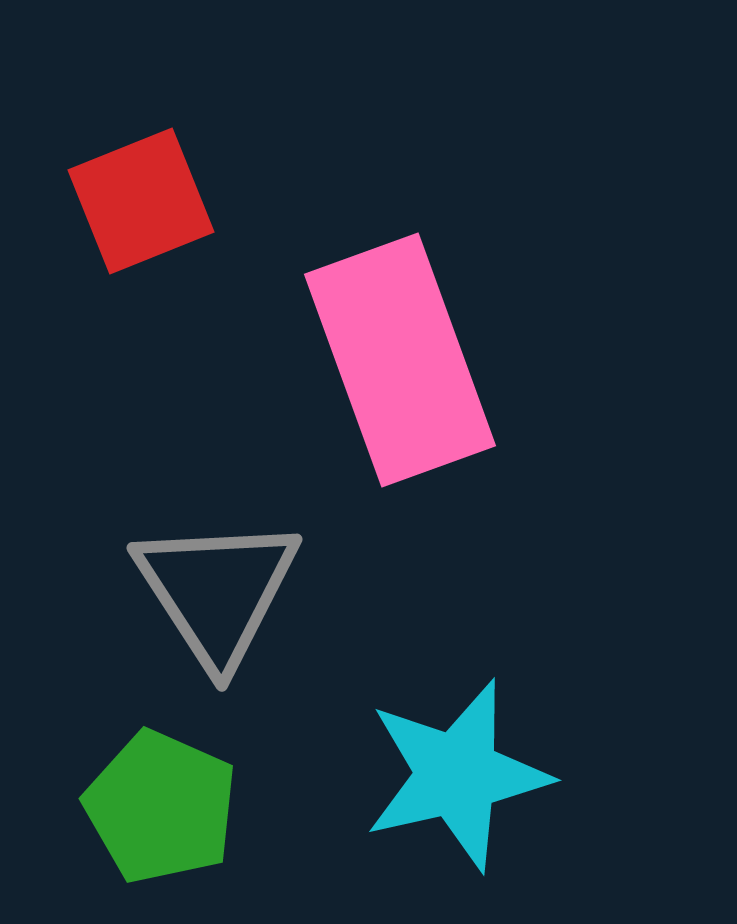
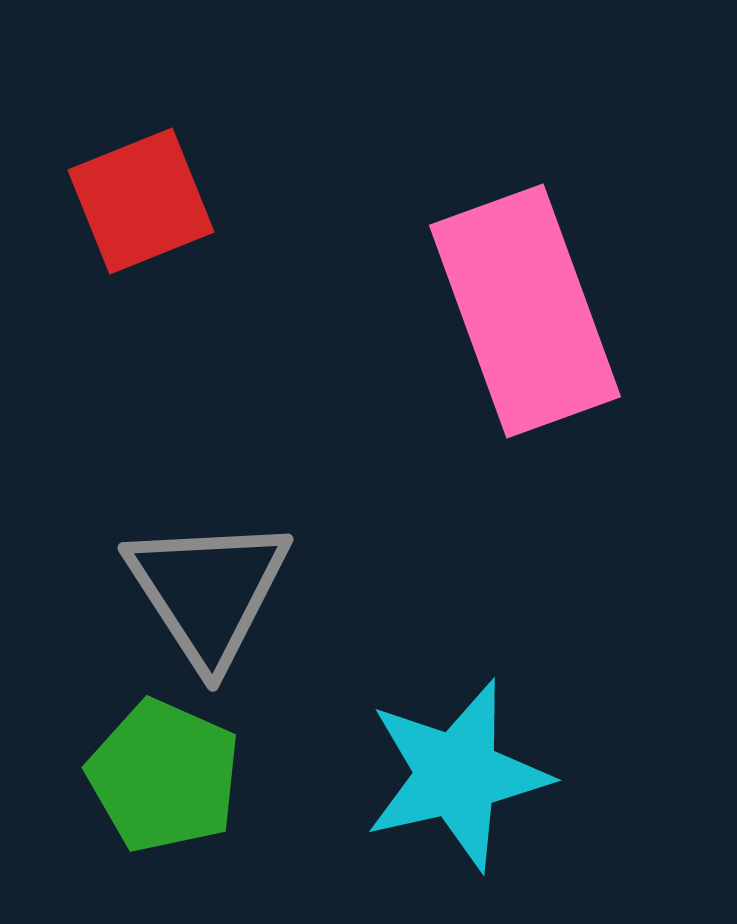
pink rectangle: moved 125 px right, 49 px up
gray triangle: moved 9 px left
green pentagon: moved 3 px right, 31 px up
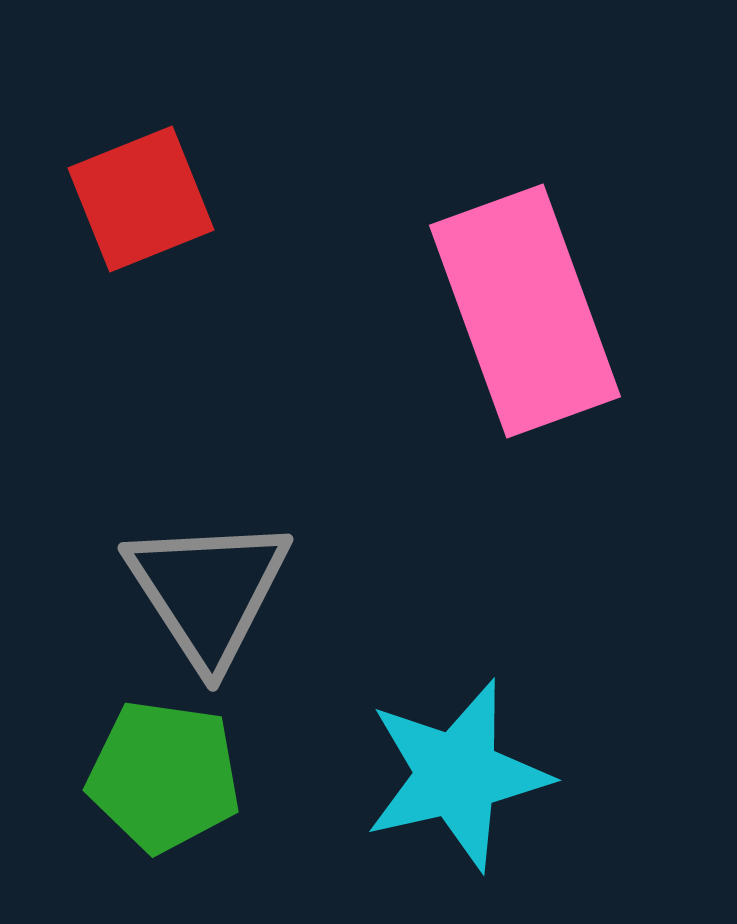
red square: moved 2 px up
green pentagon: rotated 16 degrees counterclockwise
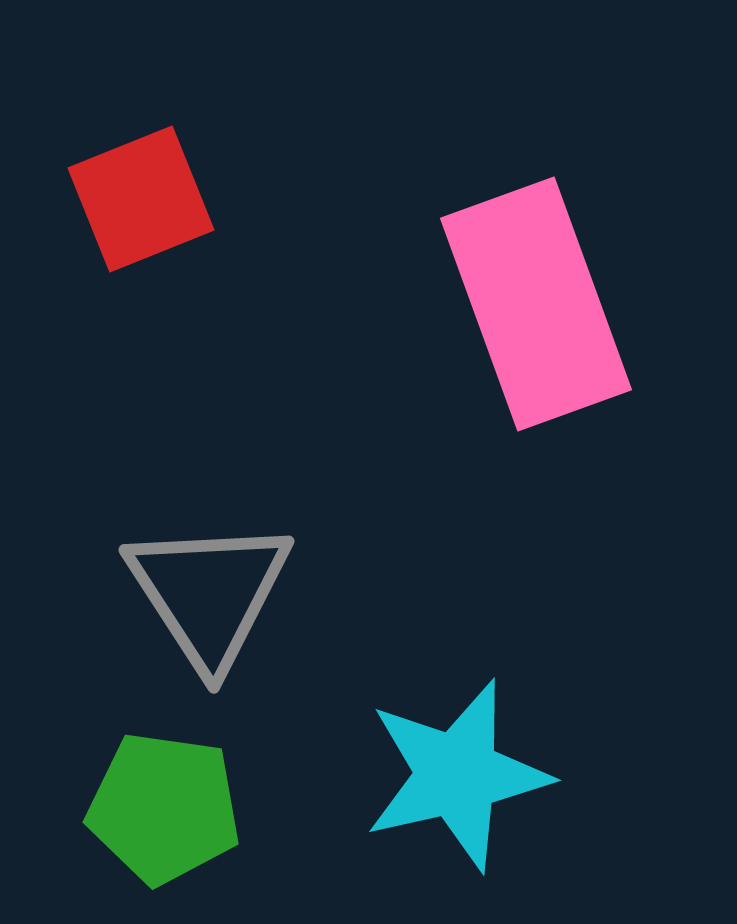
pink rectangle: moved 11 px right, 7 px up
gray triangle: moved 1 px right, 2 px down
green pentagon: moved 32 px down
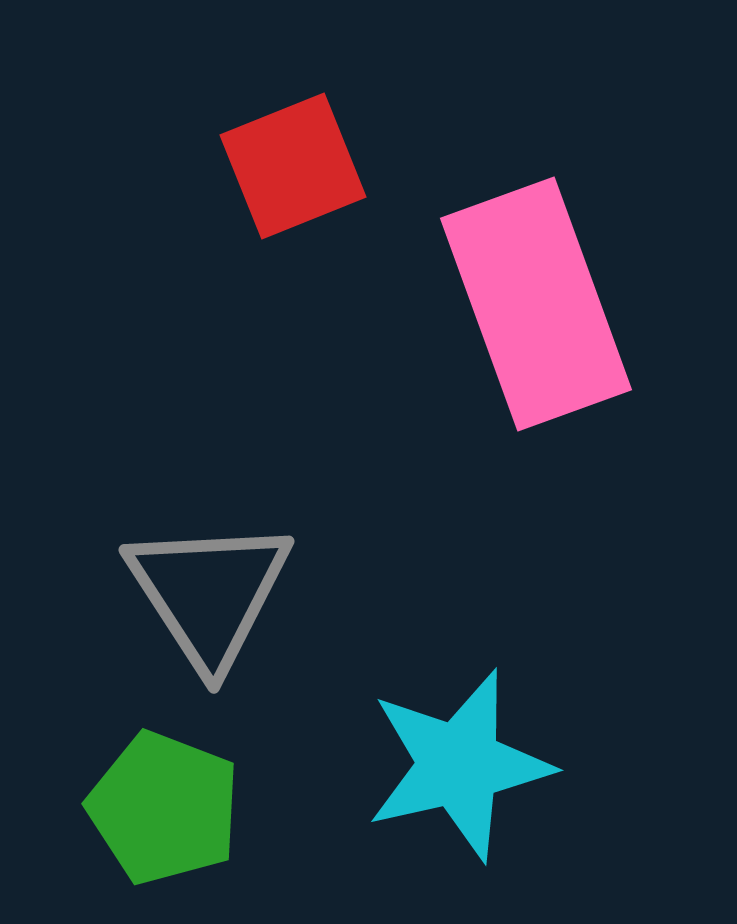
red square: moved 152 px right, 33 px up
cyan star: moved 2 px right, 10 px up
green pentagon: rotated 13 degrees clockwise
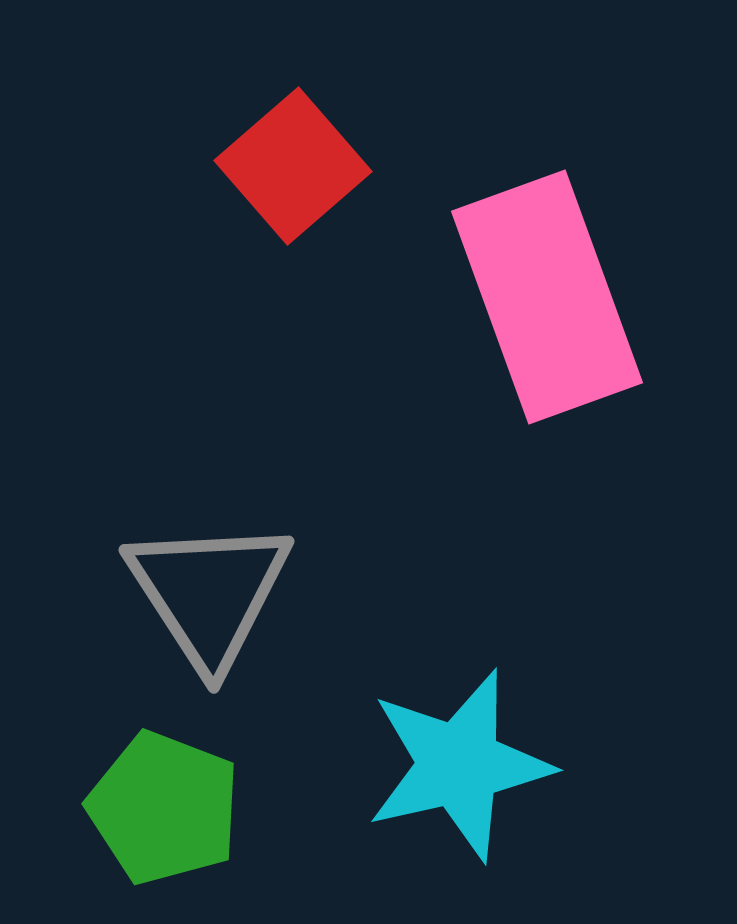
red square: rotated 19 degrees counterclockwise
pink rectangle: moved 11 px right, 7 px up
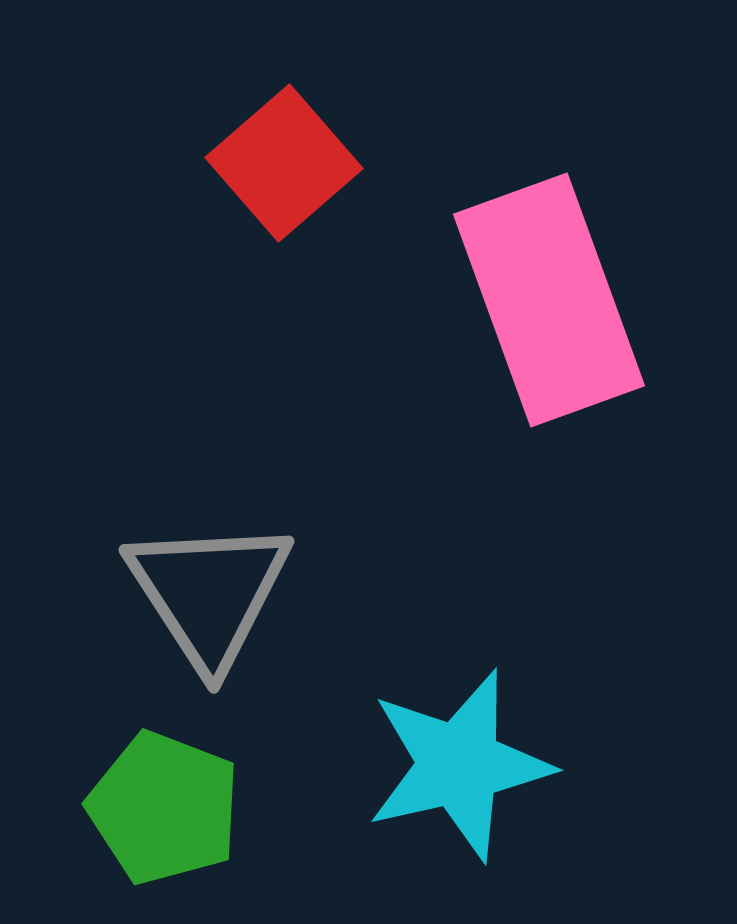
red square: moved 9 px left, 3 px up
pink rectangle: moved 2 px right, 3 px down
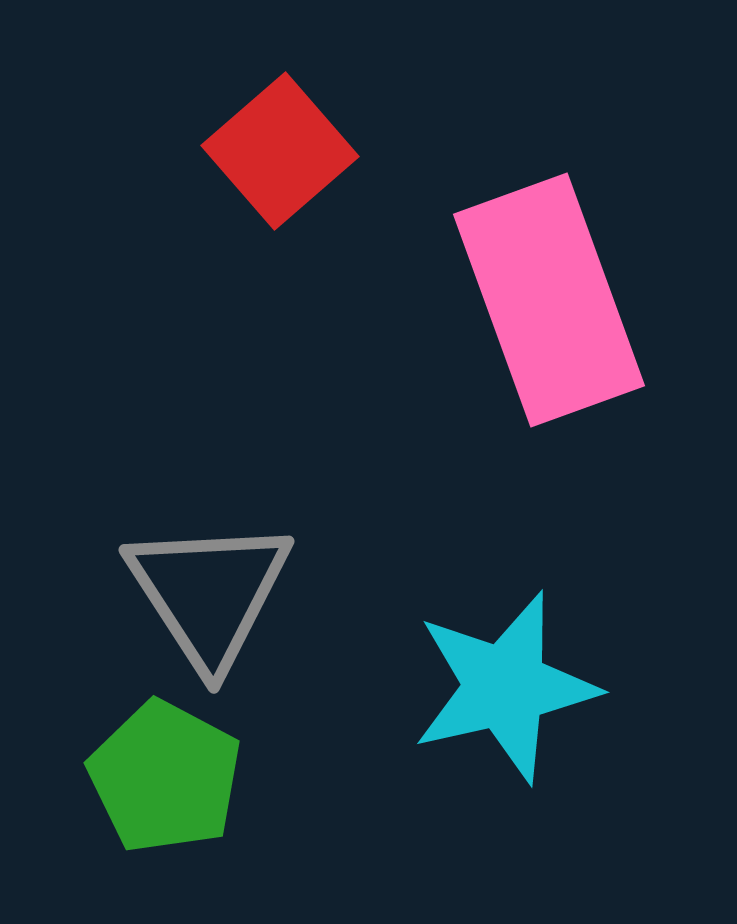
red square: moved 4 px left, 12 px up
cyan star: moved 46 px right, 78 px up
green pentagon: moved 1 px right, 31 px up; rotated 7 degrees clockwise
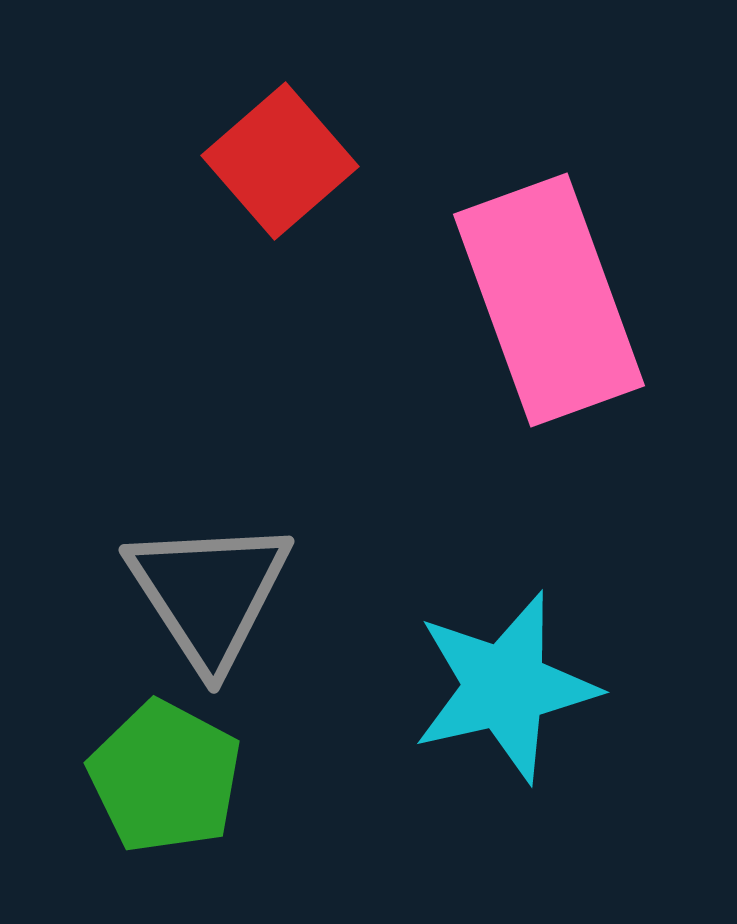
red square: moved 10 px down
